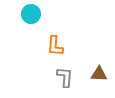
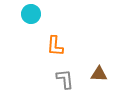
gray L-shape: moved 2 px down; rotated 10 degrees counterclockwise
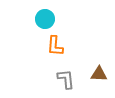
cyan circle: moved 14 px right, 5 px down
gray L-shape: moved 1 px right
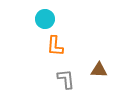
brown triangle: moved 4 px up
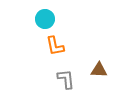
orange L-shape: rotated 15 degrees counterclockwise
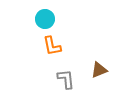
orange L-shape: moved 3 px left
brown triangle: rotated 24 degrees counterclockwise
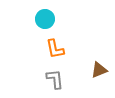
orange L-shape: moved 3 px right, 3 px down
gray L-shape: moved 11 px left
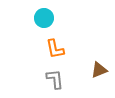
cyan circle: moved 1 px left, 1 px up
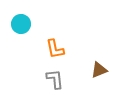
cyan circle: moved 23 px left, 6 px down
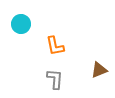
orange L-shape: moved 3 px up
gray L-shape: rotated 10 degrees clockwise
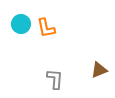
orange L-shape: moved 9 px left, 18 px up
